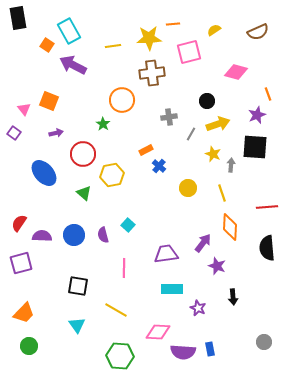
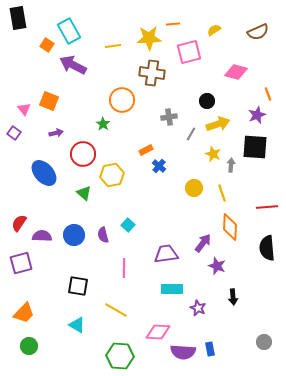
brown cross at (152, 73): rotated 15 degrees clockwise
yellow circle at (188, 188): moved 6 px right
cyan triangle at (77, 325): rotated 24 degrees counterclockwise
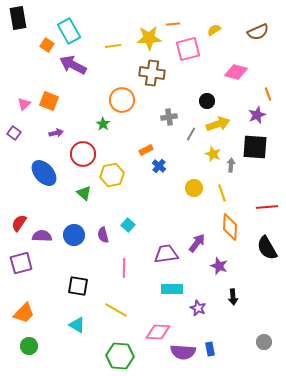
pink square at (189, 52): moved 1 px left, 3 px up
pink triangle at (24, 109): moved 5 px up; rotated 24 degrees clockwise
purple arrow at (203, 243): moved 6 px left
black semicircle at (267, 248): rotated 25 degrees counterclockwise
purple star at (217, 266): moved 2 px right
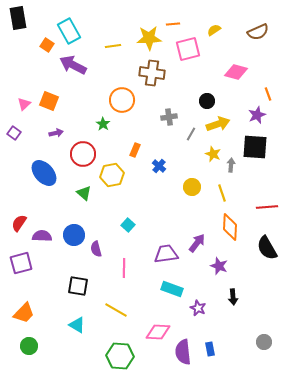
orange rectangle at (146, 150): moved 11 px left; rotated 40 degrees counterclockwise
yellow circle at (194, 188): moved 2 px left, 1 px up
purple semicircle at (103, 235): moved 7 px left, 14 px down
cyan rectangle at (172, 289): rotated 20 degrees clockwise
purple semicircle at (183, 352): rotated 80 degrees clockwise
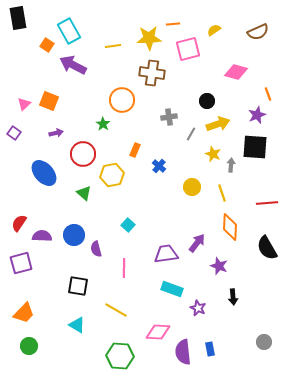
red line at (267, 207): moved 4 px up
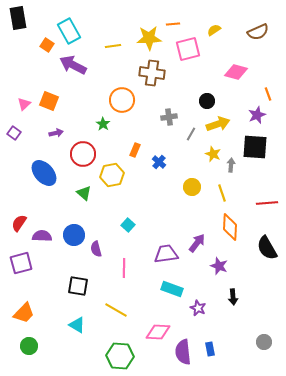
blue cross at (159, 166): moved 4 px up
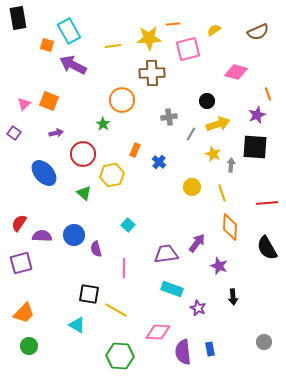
orange square at (47, 45): rotated 16 degrees counterclockwise
brown cross at (152, 73): rotated 10 degrees counterclockwise
black square at (78, 286): moved 11 px right, 8 px down
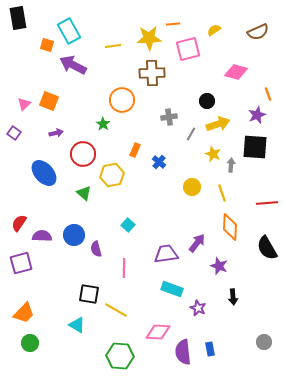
green circle at (29, 346): moved 1 px right, 3 px up
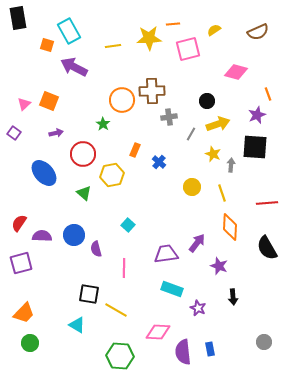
purple arrow at (73, 65): moved 1 px right, 2 px down
brown cross at (152, 73): moved 18 px down
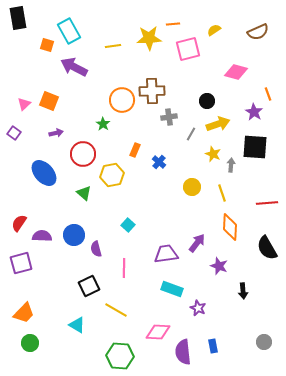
purple star at (257, 115): moved 3 px left, 3 px up; rotated 18 degrees counterclockwise
black square at (89, 294): moved 8 px up; rotated 35 degrees counterclockwise
black arrow at (233, 297): moved 10 px right, 6 px up
blue rectangle at (210, 349): moved 3 px right, 3 px up
